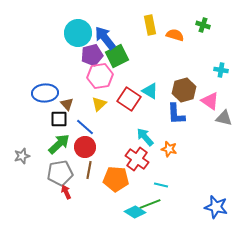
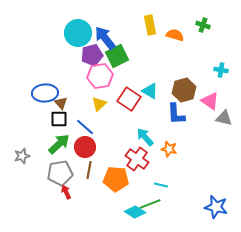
brown triangle: moved 6 px left, 1 px up
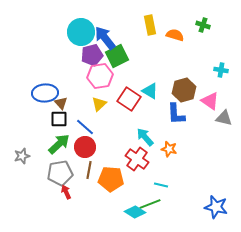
cyan circle: moved 3 px right, 1 px up
orange pentagon: moved 5 px left
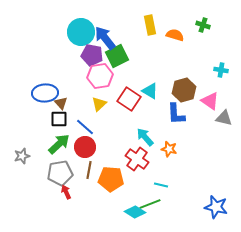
purple pentagon: rotated 25 degrees clockwise
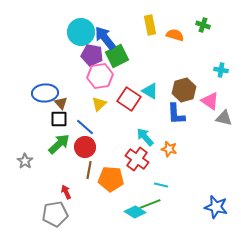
gray star: moved 3 px right, 5 px down; rotated 21 degrees counterclockwise
gray pentagon: moved 5 px left, 41 px down
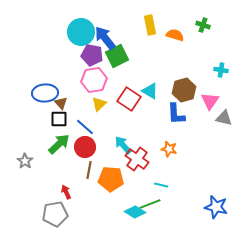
pink hexagon: moved 6 px left, 4 px down
pink triangle: rotated 30 degrees clockwise
cyan arrow: moved 22 px left, 8 px down
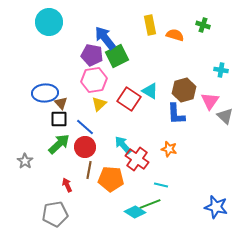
cyan circle: moved 32 px left, 10 px up
gray triangle: moved 1 px right, 2 px up; rotated 30 degrees clockwise
red arrow: moved 1 px right, 7 px up
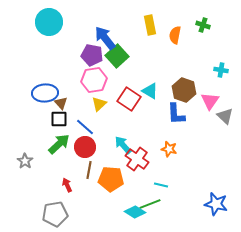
orange semicircle: rotated 96 degrees counterclockwise
green square: rotated 15 degrees counterclockwise
brown hexagon: rotated 25 degrees counterclockwise
blue star: moved 3 px up
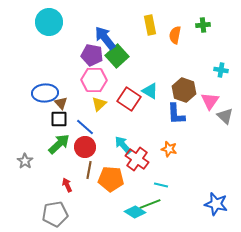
green cross: rotated 24 degrees counterclockwise
pink hexagon: rotated 10 degrees clockwise
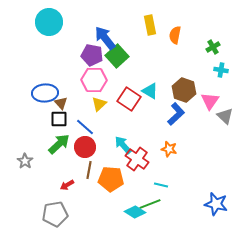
green cross: moved 10 px right, 22 px down; rotated 24 degrees counterclockwise
blue L-shape: rotated 130 degrees counterclockwise
red arrow: rotated 96 degrees counterclockwise
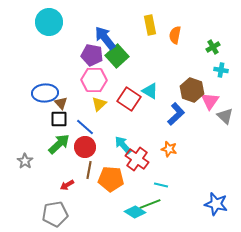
brown hexagon: moved 8 px right
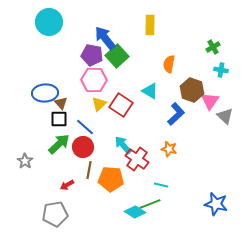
yellow rectangle: rotated 12 degrees clockwise
orange semicircle: moved 6 px left, 29 px down
red square: moved 8 px left, 6 px down
red circle: moved 2 px left
